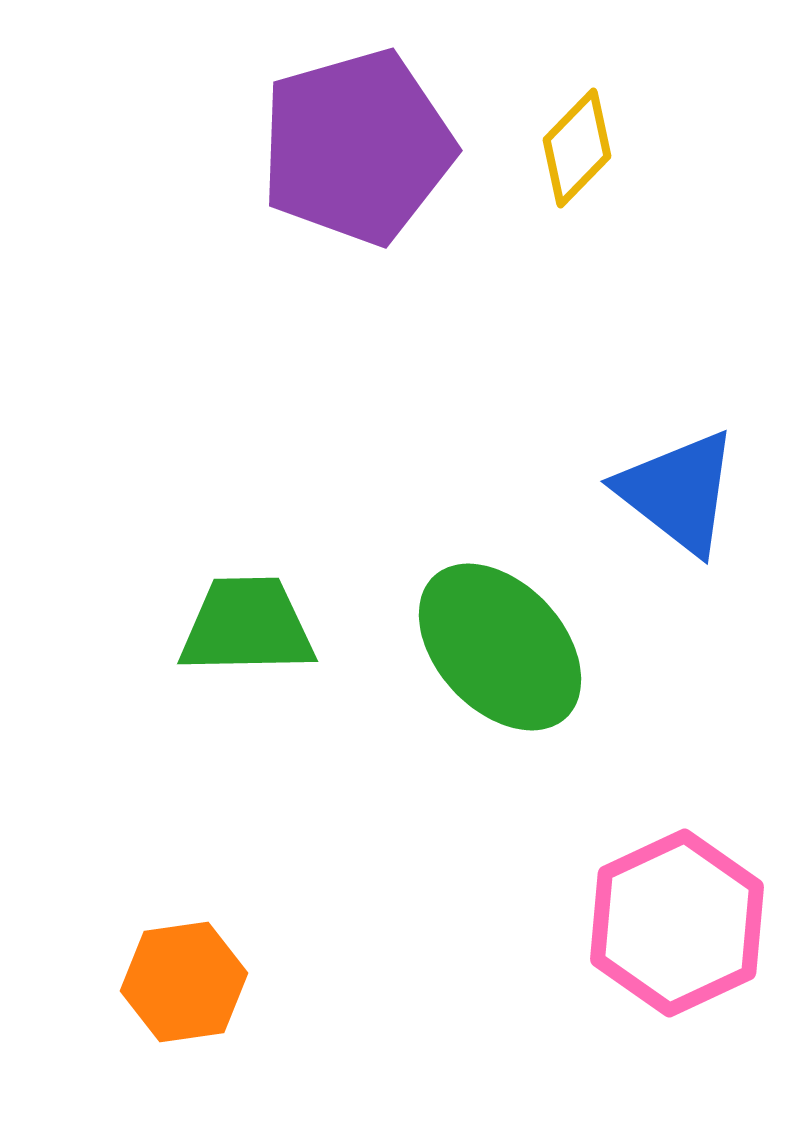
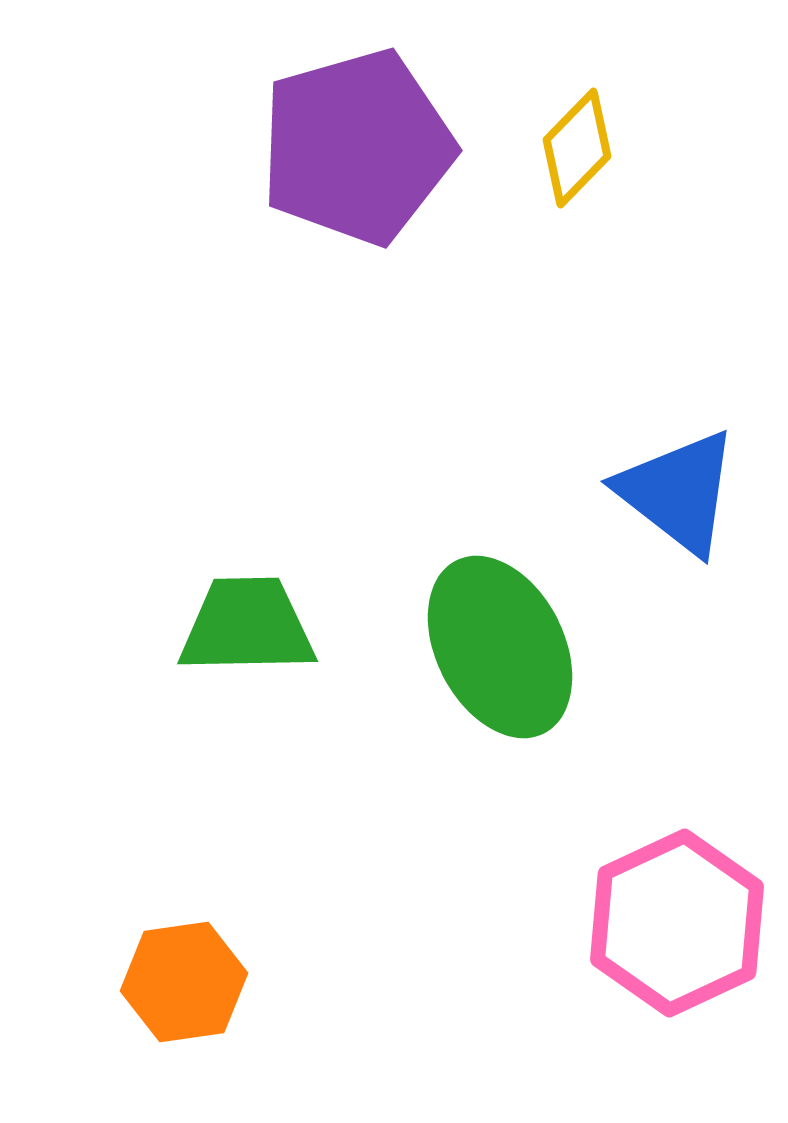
green ellipse: rotated 16 degrees clockwise
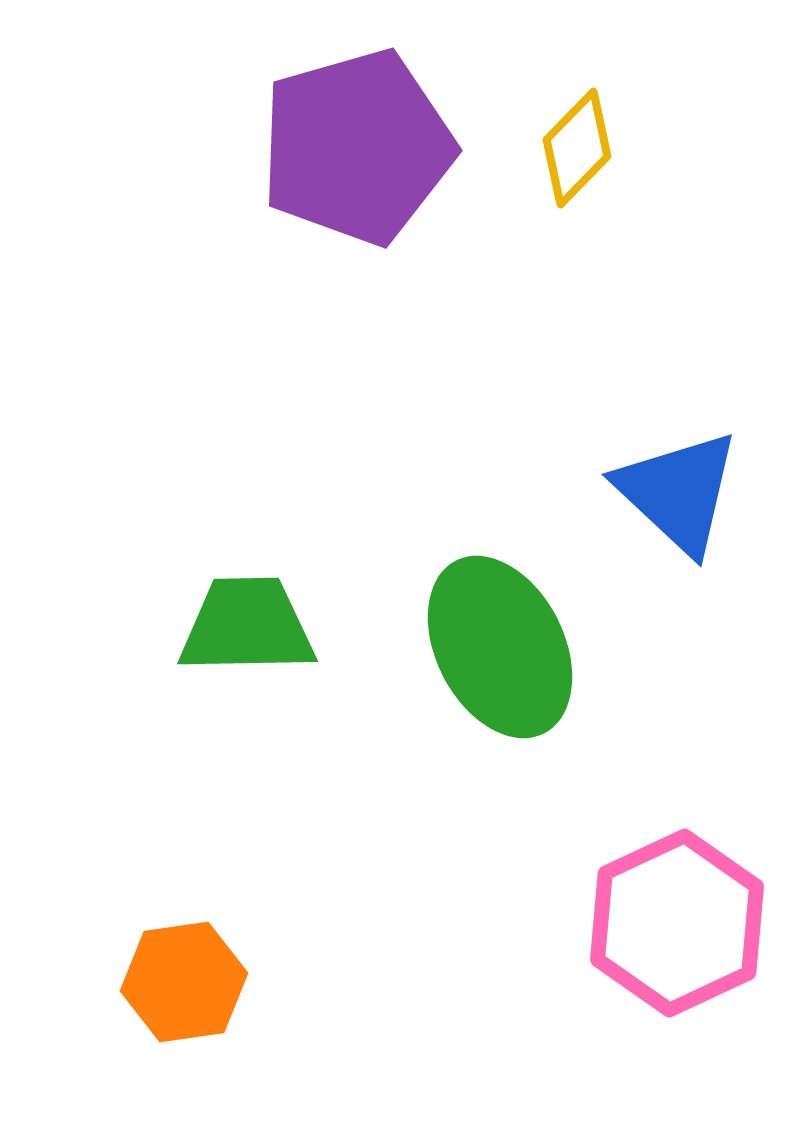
blue triangle: rotated 5 degrees clockwise
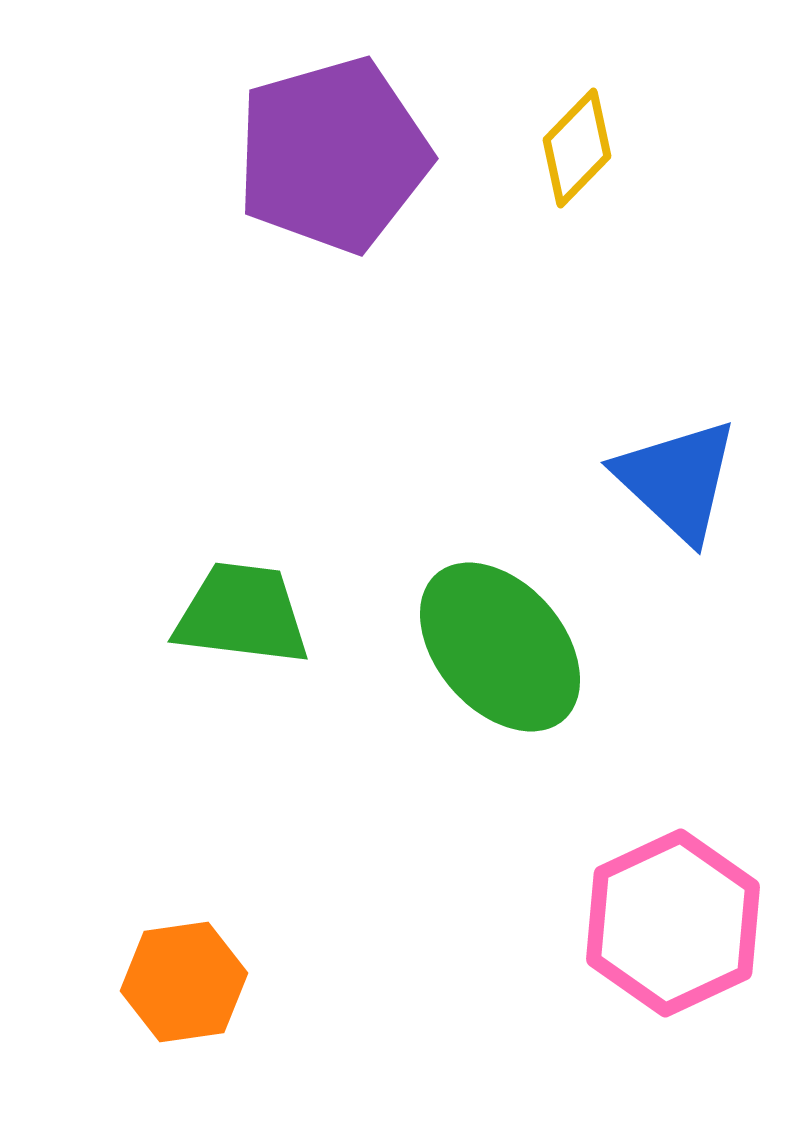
purple pentagon: moved 24 px left, 8 px down
blue triangle: moved 1 px left, 12 px up
green trapezoid: moved 5 px left, 12 px up; rotated 8 degrees clockwise
green ellipse: rotated 14 degrees counterclockwise
pink hexagon: moved 4 px left
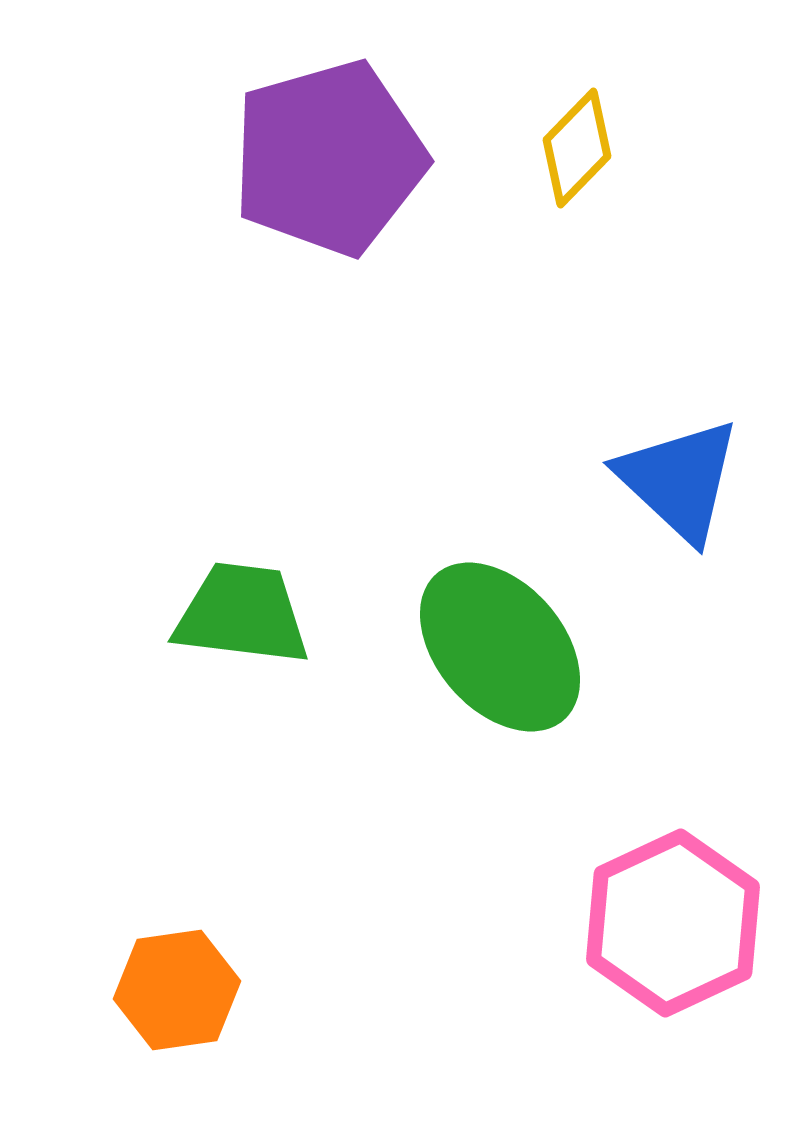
purple pentagon: moved 4 px left, 3 px down
blue triangle: moved 2 px right
orange hexagon: moved 7 px left, 8 px down
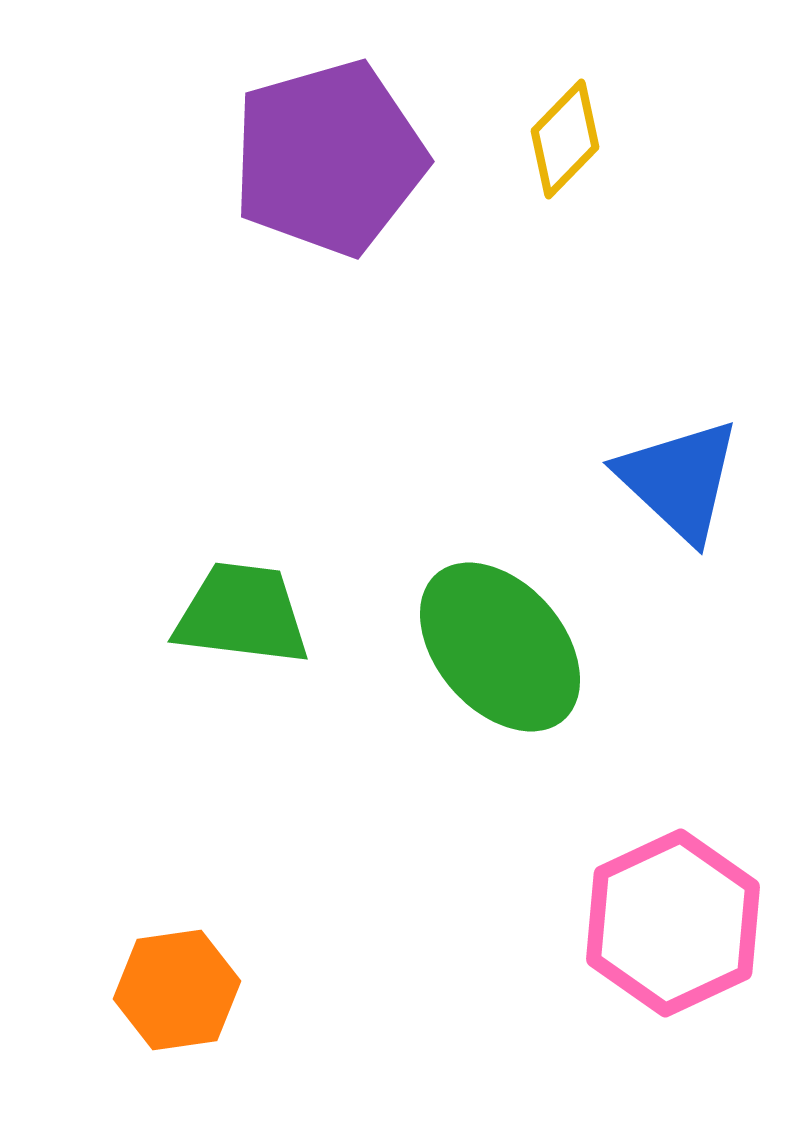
yellow diamond: moved 12 px left, 9 px up
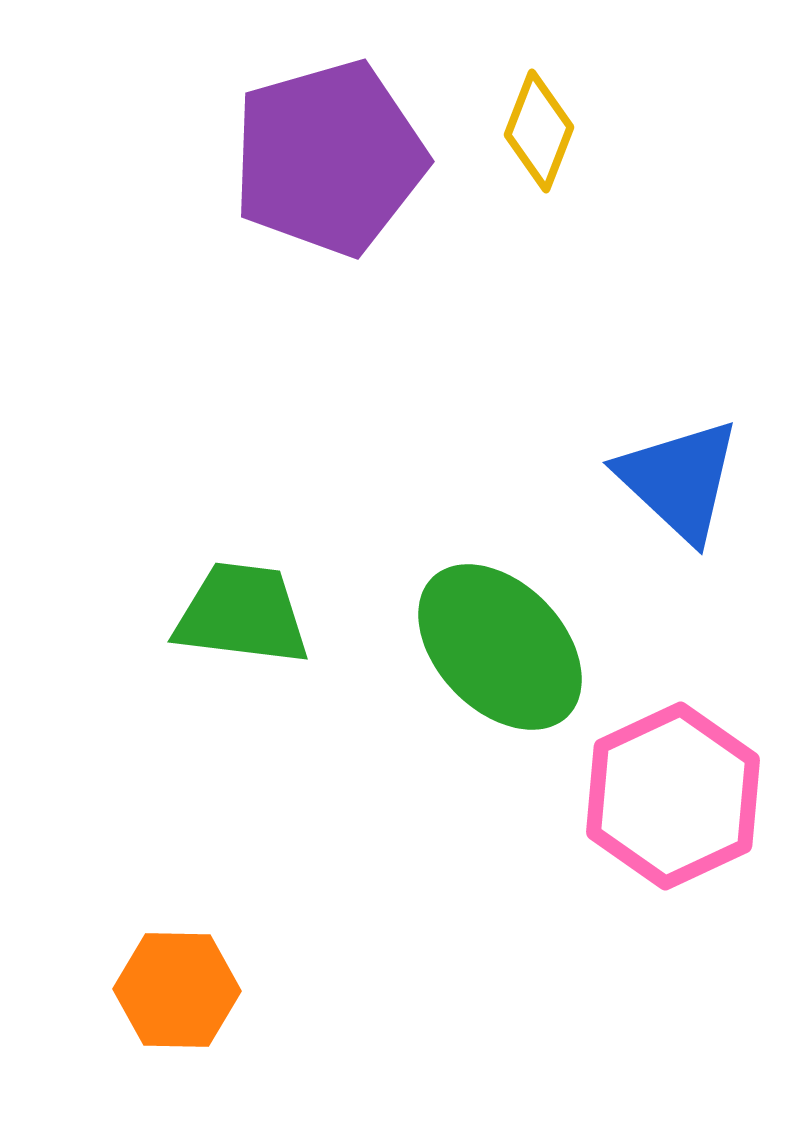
yellow diamond: moved 26 px left, 8 px up; rotated 23 degrees counterclockwise
green ellipse: rotated 3 degrees counterclockwise
pink hexagon: moved 127 px up
orange hexagon: rotated 9 degrees clockwise
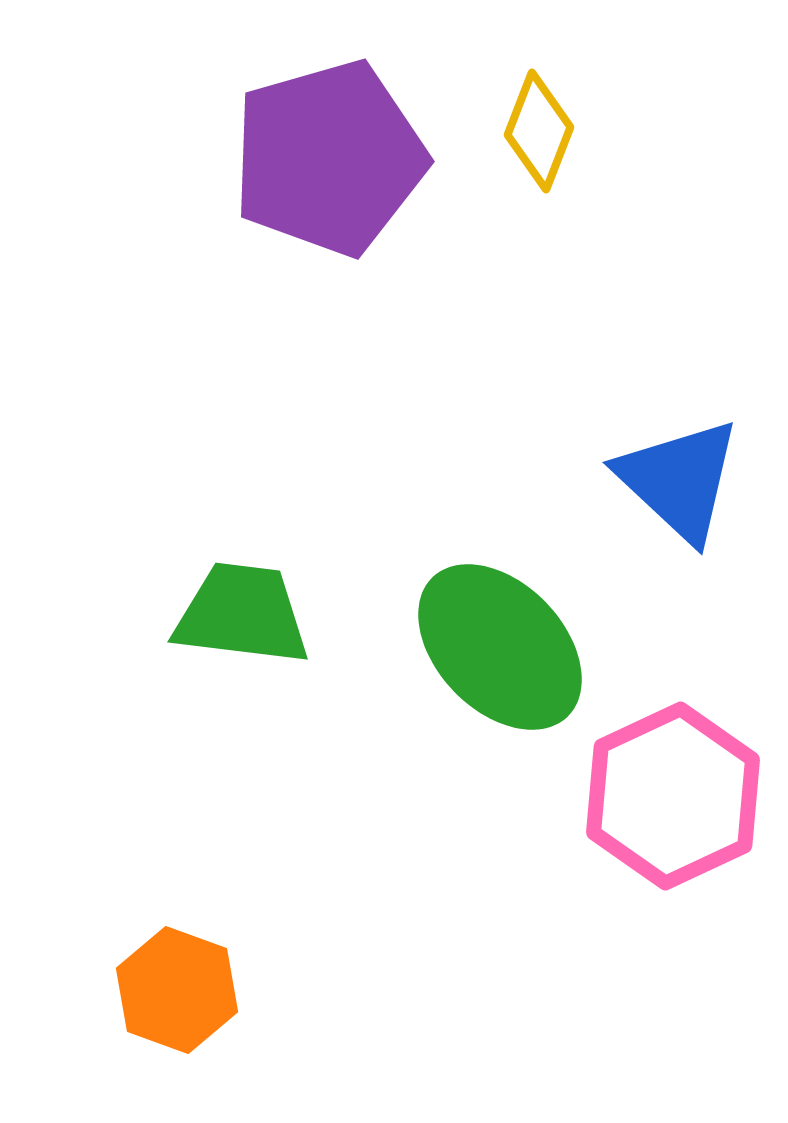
orange hexagon: rotated 19 degrees clockwise
